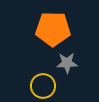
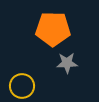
yellow circle: moved 21 px left
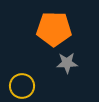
orange pentagon: moved 1 px right
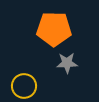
yellow circle: moved 2 px right
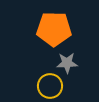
yellow circle: moved 26 px right
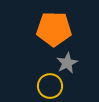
gray star: rotated 25 degrees counterclockwise
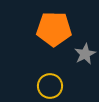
gray star: moved 18 px right, 9 px up
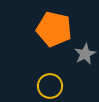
orange pentagon: rotated 12 degrees clockwise
